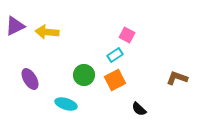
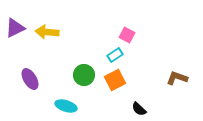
purple triangle: moved 2 px down
cyan ellipse: moved 2 px down
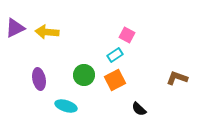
purple ellipse: moved 9 px right; rotated 20 degrees clockwise
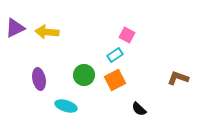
brown L-shape: moved 1 px right
